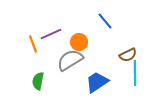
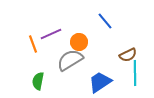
blue trapezoid: moved 3 px right
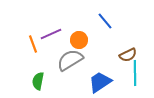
orange circle: moved 2 px up
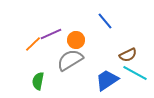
orange circle: moved 3 px left
orange line: rotated 66 degrees clockwise
cyan line: rotated 60 degrees counterclockwise
blue trapezoid: moved 7 px right, 2 px up
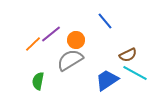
purple line: rotated 15 degrees counterclockwise
